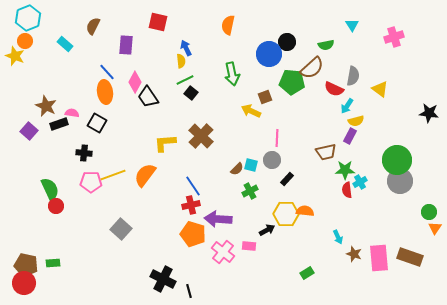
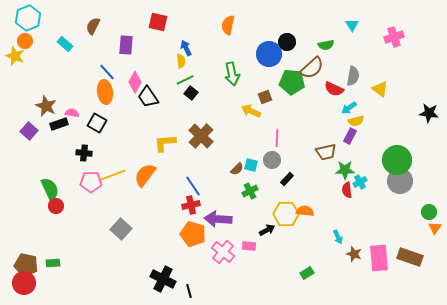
cyan arrow at (347, 106): moved 2 px right, 2 px down; rotated 21 degrees clockwise
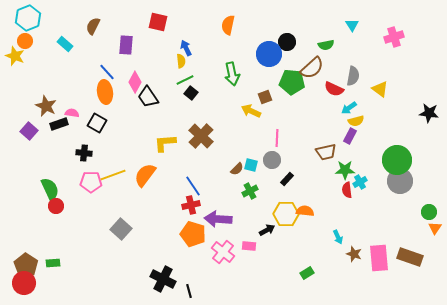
brown pentagon at (26, 265): rotated 20 degrees clockwise
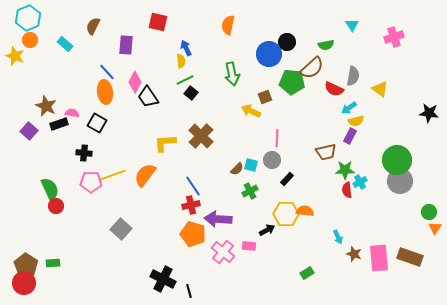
orange circle at (25, 41): moved 5 px right, 1 px up
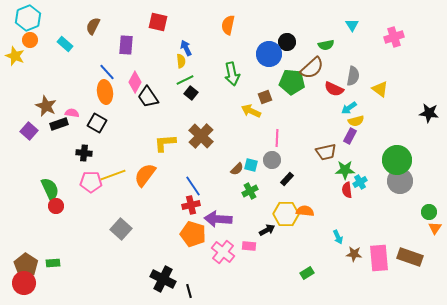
brown star at (354, 254): rotated 14 degrees counterclockwise
